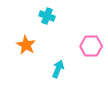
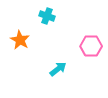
orange star: moved 6 px left, 5 px up
cyan arrow: rotated 30 degrees clockwise
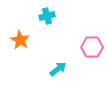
cyan cross: rotated 35 degrees counterclockwise
pink hexagon: moved 1 px right, 1 px down
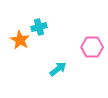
cyan cross: moved 8 px left, 11 px down
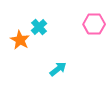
cyan cross: rotated 28 degrees counterclockwise
pink hexagon: moved 2 px right, 23 px up
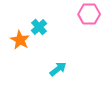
pink hexagon: moved 5 px left, 10 px up
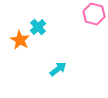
pink hexagon: moved 5 px right; rotated 15 degrees clockwise
cyan cross: moved 1 px left
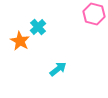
orange star: moved 1 px down
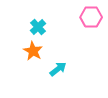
pink hexagon: moved 3 px left, 3 px down; rotated 15 degrees counterclockwise
orange star: moved 13 px right, 10 px down
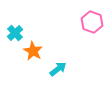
pink hexagon: moved 1 px right, 5 px down; rotated 20 degrees clockwise
cyan cross: moved 23 px left, 6 px down
